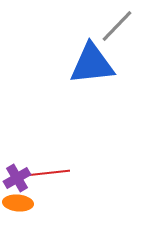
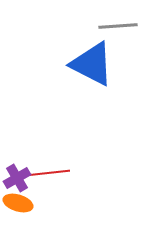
gray line: moved 1 px right; rotated 42 degrees clockwise
blue triangle: rotated 33 degrees clockwise
orange ellipse: rotated 12 degrees clockwise
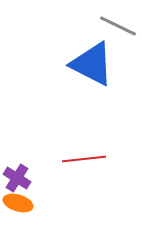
gray line: rotated 30 degrees clockwise
red line: moved 36 px right, 14 px up
purple cross: rotated 28 degrees counterclockwise
